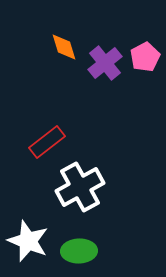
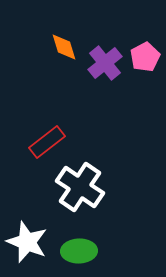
white cross: rotated 27 degrees counterclockwise
white star: moved 1 px left, 1 px down
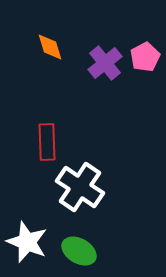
orange diamond: moved 14 px left
red rectangle: rotated 54 degrees counterclockwise
green ellipse: rotated 32 degrees clockwise
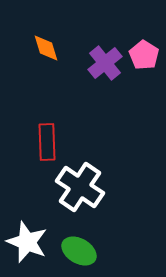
orange diamond: moved 4 px left, 1 px down
pink pentagon: moved 1 px left, 2 px up; rotated 12 degrees counterclockwise
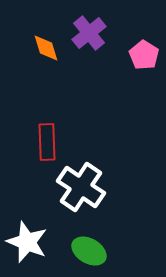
purple cross: moved 16 px left, 30 px up
white cross: moved 1 px right
green ellipse: moved 10 px right
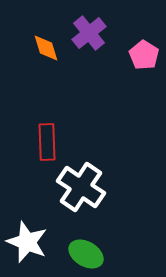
green ellipse: moved 3 px left, 3 px down
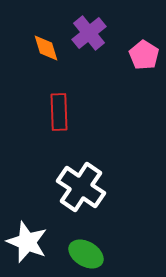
red rectangle: moved 12 px right, 30 px up
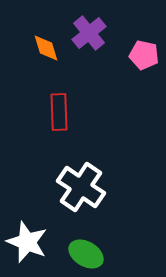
pink pentagon: rotated 20 degrees counterclockwise
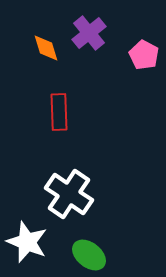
pink pentagon: rotated 16 degrees clockwise
white cross: moved 12 px left, 7 px down
green ellipse: moved 3 px right, 1 px down; rotated 8 degrees clockwise
